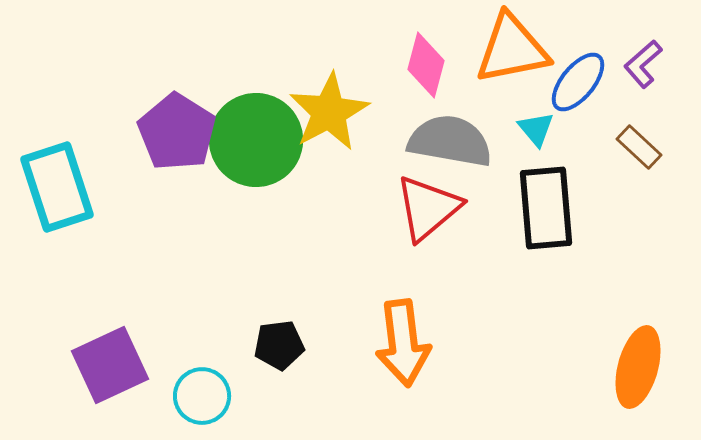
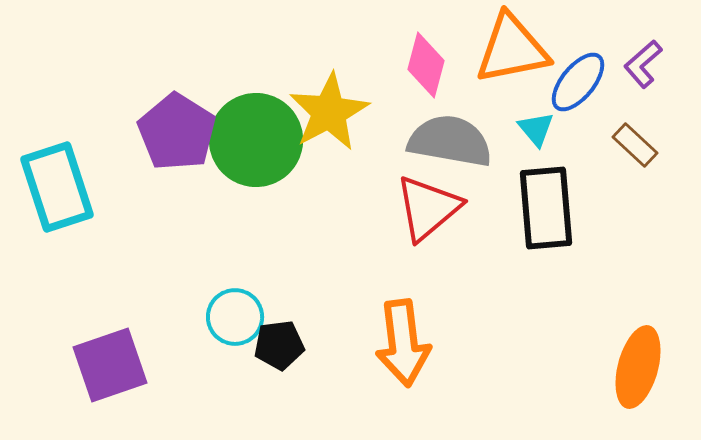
brown rectangle: moved 4 px left, 2 px up
purple square: rotated 6 degrees clockwise
cyan circle: moved 33 px right, 79 px up
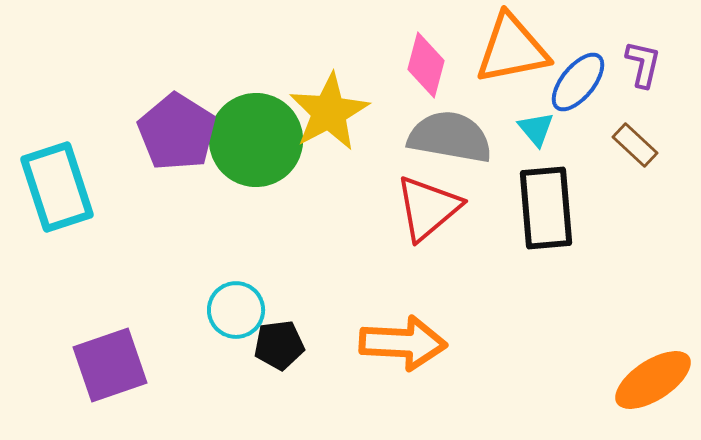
purple L-shape: rotated 144 degrees clockwise
gray semicircle: moved 4 px up
cyan circle: moved 1 px right, 7 px up
orange arrow: rotated 80 degrees counterclockwise
orange ellipse: moved 15 px right, 13 px down; rotated 42 degrees clockwise
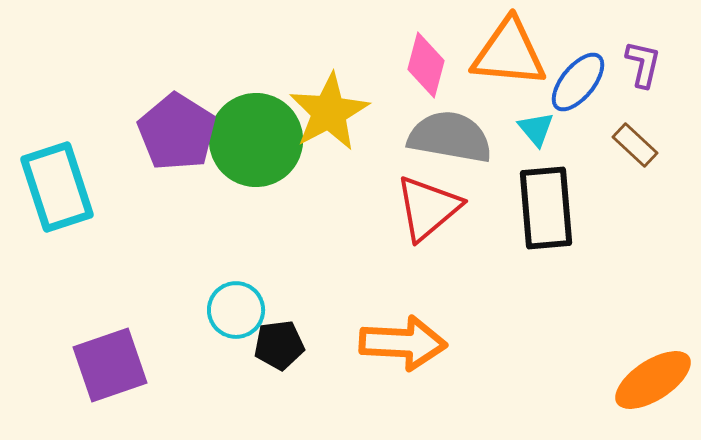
orange triangle: moved 3 px left, 4 px down; rotated 16 degrees clockwise
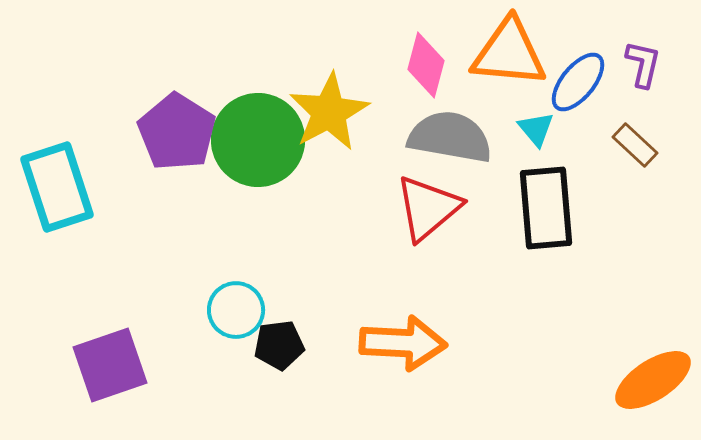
green circle: moved 2 px right
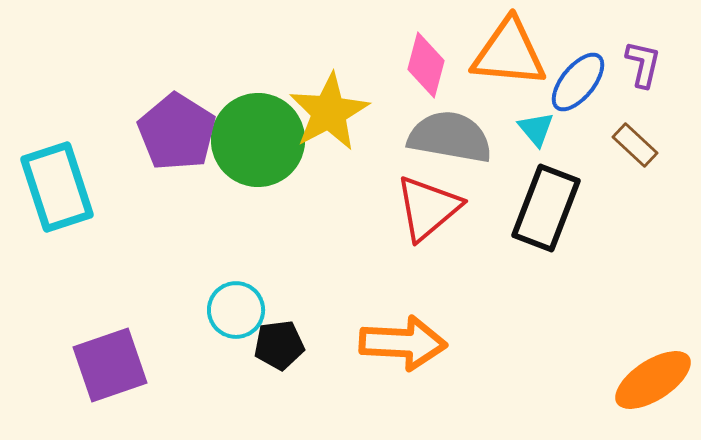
black rectangle: rotated 26 degrees clockwise
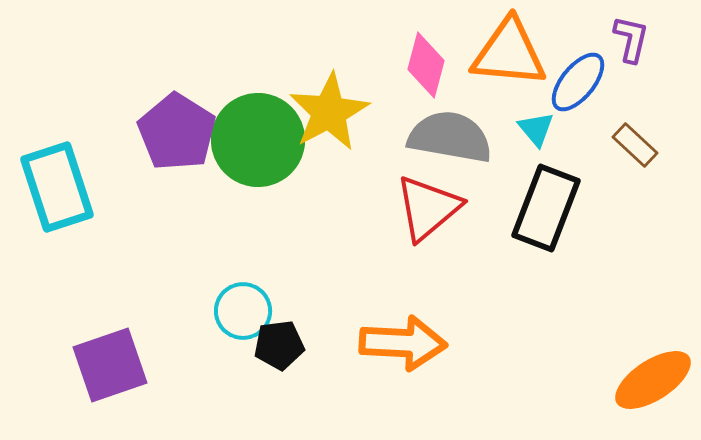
purple L-shape: moved 12 px left, 25 px up
cyan circle: moved 7 px right, 1 px down
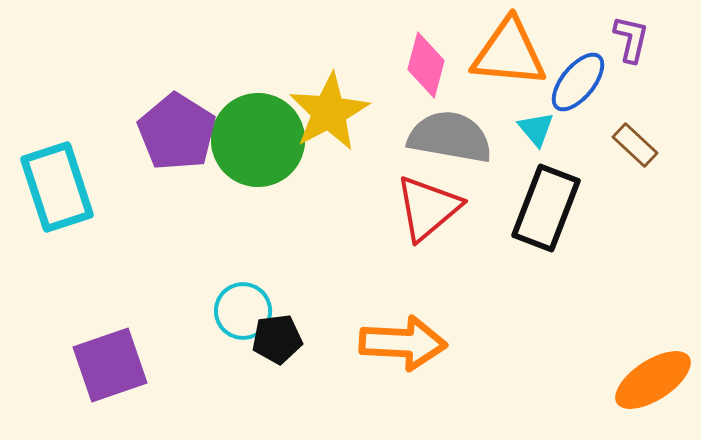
black pentagon: moved 2 px left, 6 px up
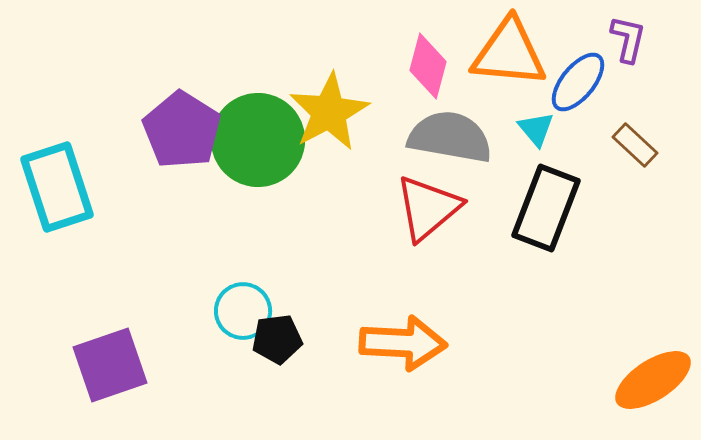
purple L-shape: moved 3 px left
pink diamond: moved 2 px right, 1 px down
purple pentagon: moved 5 px right, 2 px up
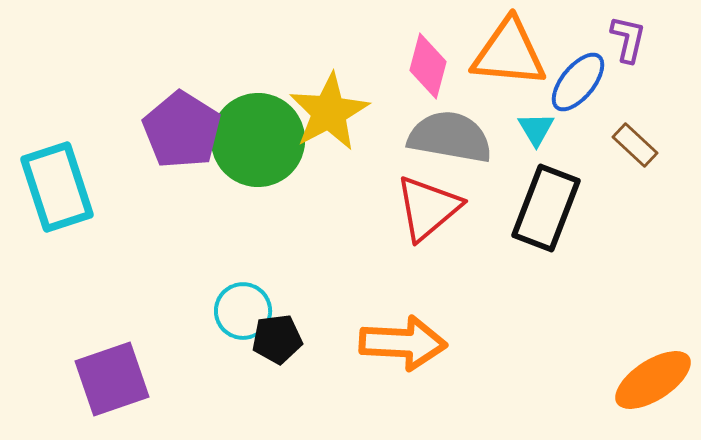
cyan triangle: rotated 9 degrees clockwise
purple square: moved 2 px right, 14 px down
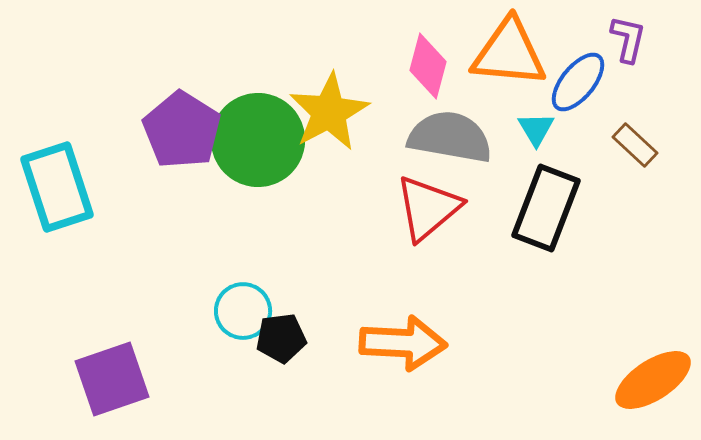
black pentagon: moved 4 px right, 1 px up
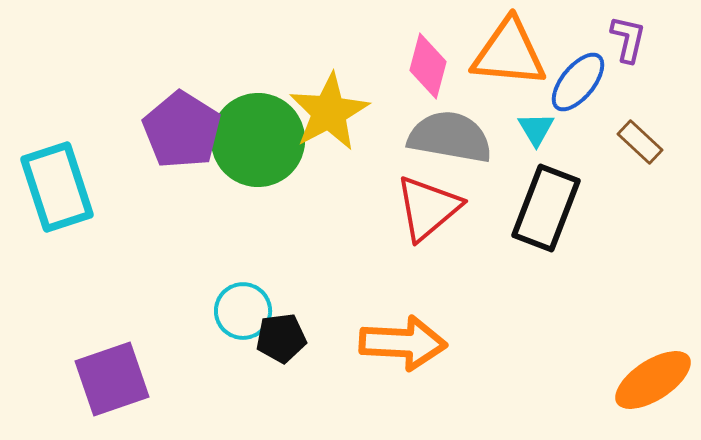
brown rectangle: moved 5 px right, 3 px up
